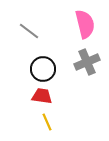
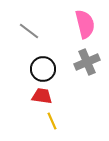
yellow line: moved 5 px right, 1 px up
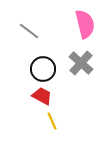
gray cross: moved 6 px left, 1 px down; rotated 25 degrees counterclockwise
red trapezoid: rotated 20 degrees clockwise
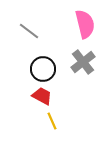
gray cross: moved 2 px right, 1 px up; rotated 10 degrees clockwise
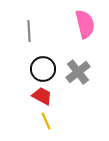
gray line: rotated 50 degrees clockwise
gray cross: moved 5 px left, 10 px down
yellow line: moved 6 px left
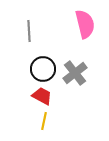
gray cross: moved 3 px left, 1 px down
yellow line: moved 2 px left; rotated 36 degrees clockwise
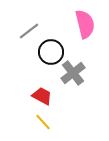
gray line: rotated 55 degrees clockwise
black circle: moved 8 px right, 17 px up
gray cross: moved 2 px left
yellow line: moved 1 px left, 1 px down; rotated 54 degrees counterclockwise
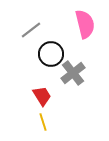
gray line: moved 2 px right, 1 px up
black circle: moved 2 px down
red trapezoid: rotated 30 degrees clockwise
yellow line: rotated 24 degrees clockwise
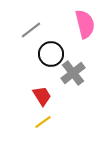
yellow line: rotated 72 degrees clockwise
